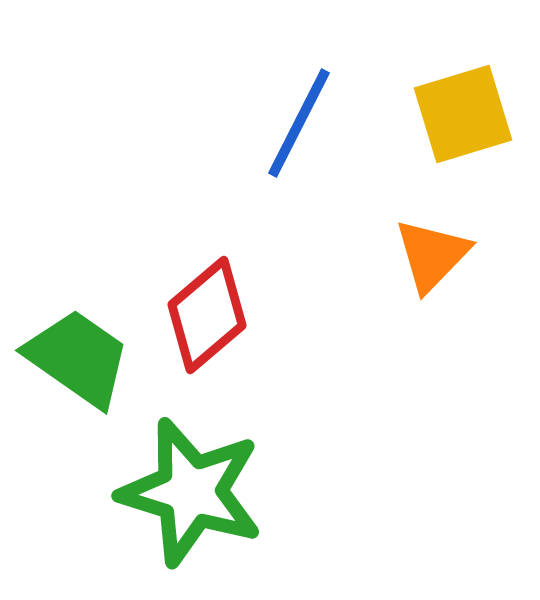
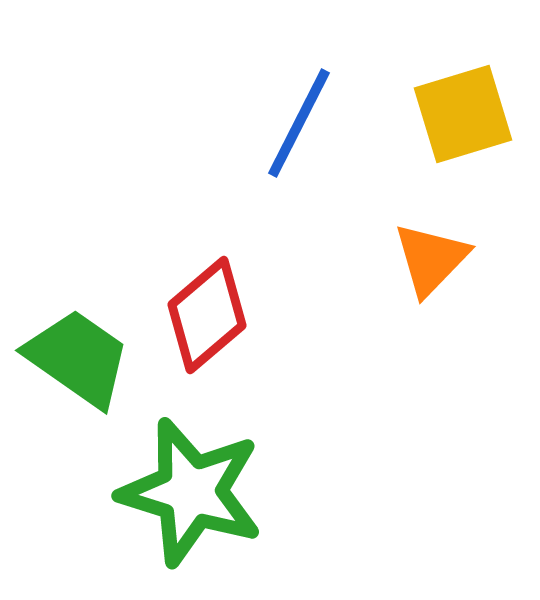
orange triangle: moved 1 px left, 4 px down
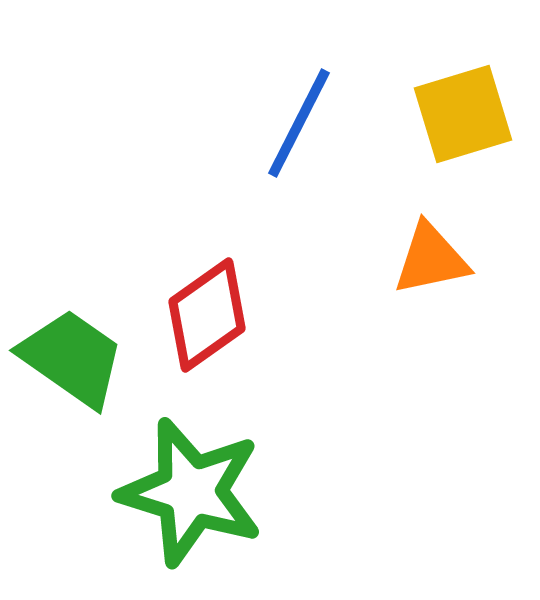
orange triangle: rotated 34 degrees clockwise
red diamond: rotated 5 degrees clockwise
green trapezoid: moved 6 px left
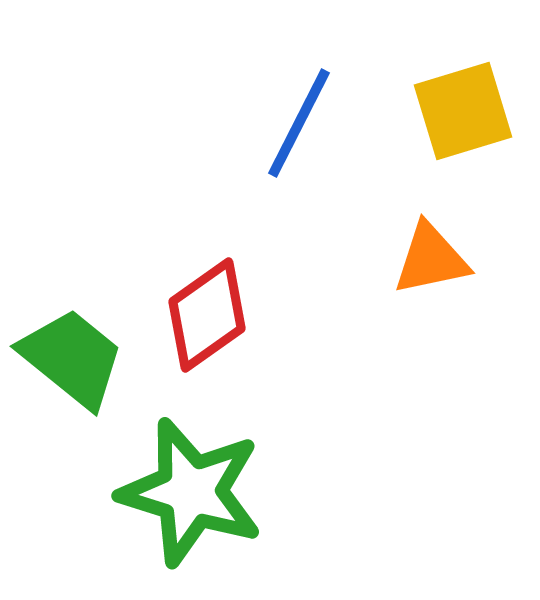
yellow square: moved 3 px up
green trapezoid: rotated 4 degrees clockwise
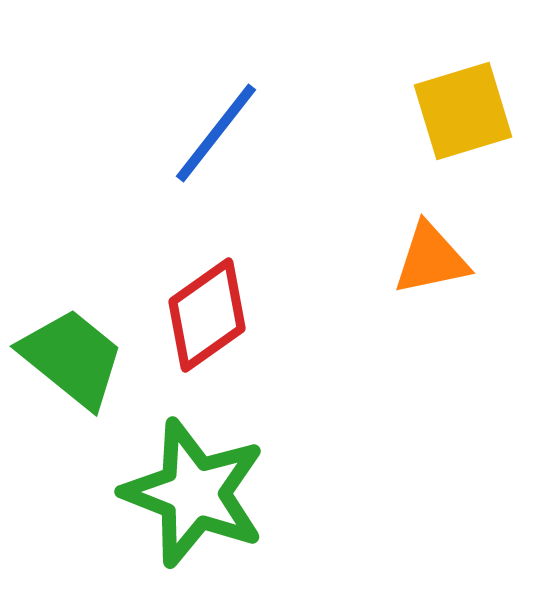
blue line: moved 83 px left, 10 px down; rotated 11 degrees clockwise
green star: moved 3 px right, 1 px down; rotated 4 degrees clockwise
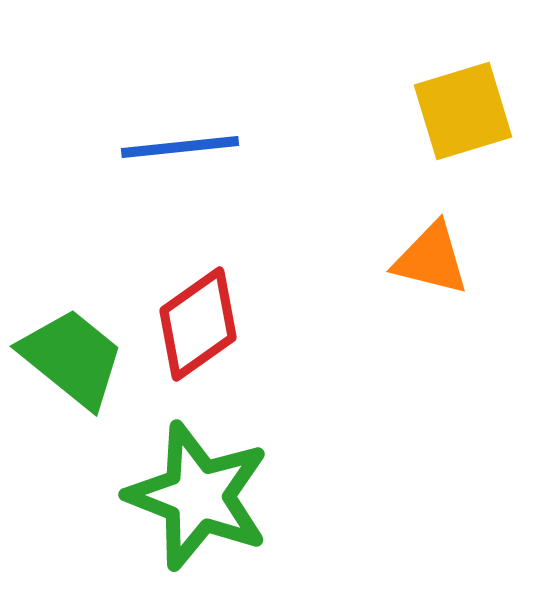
blue line: moved 36 px left, 14 px down; rotated 46 degrees clockwise
orange triangle: rotated 26 degrees clockwise
red diamond: moved 9 px left, 9 px down
green star: moved 4 px right, 3 px down
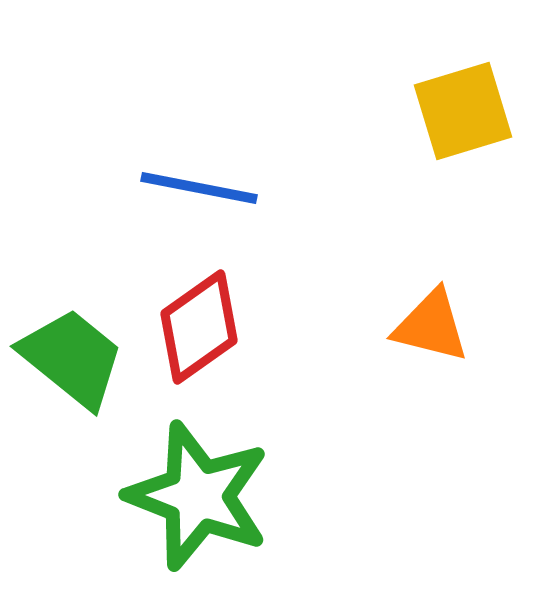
blue line: moved 19 px right, 41 px down; rotated 17 degrees clockwise
orange triangle: moved 67 px down
red diamond: moved 1 px right, 3 px down
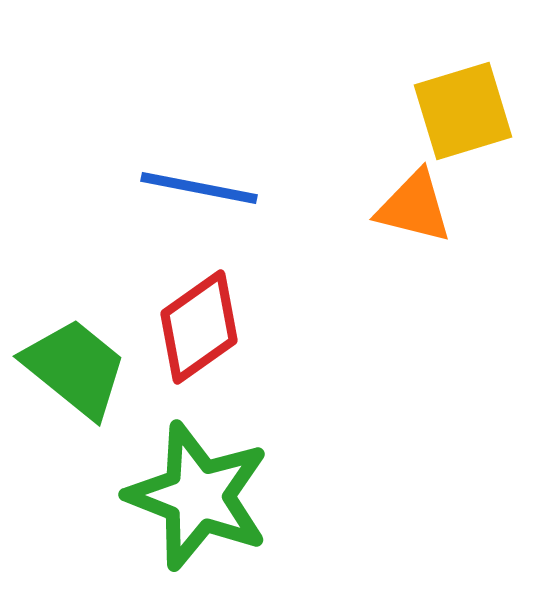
orange triangle: moved 17 px left, 119 px up
green trapezoid: moved 3 px right, 10 px down
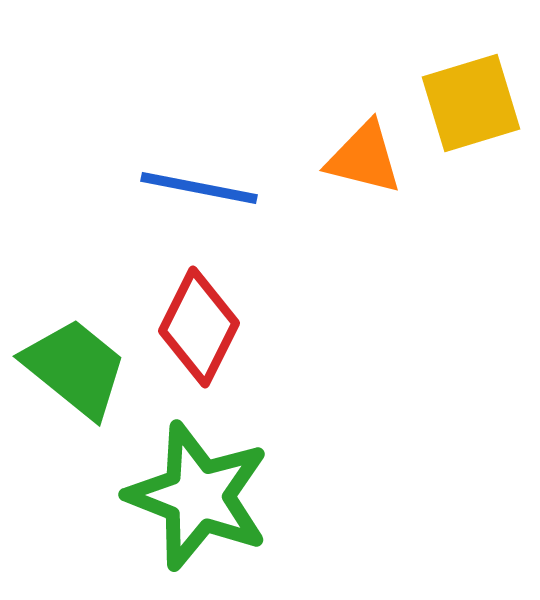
yellow square: moved 8 px right, 8 px up
orange triangle: moved 50 px left, 49 px up
red diamond: rotated 28 degrees counterclockwise
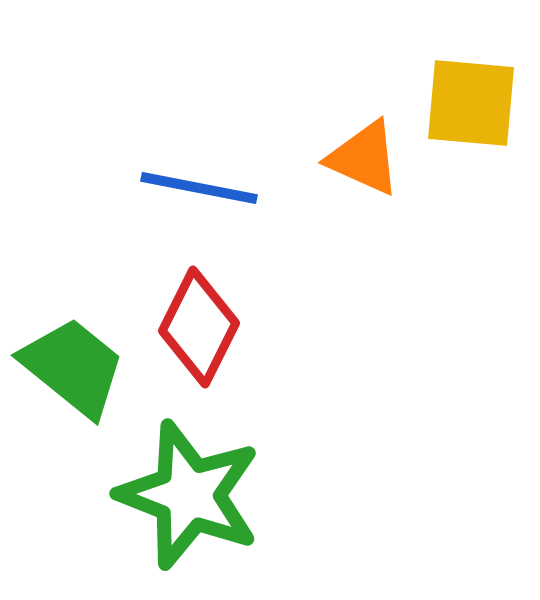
yellow square: rotated 22 degrees clockwise
orange triangle: rotated 10 degrees clockwise
green trapezoid: moved 2 px left, 1 px up
green star: moved 9 px left, 1 px up
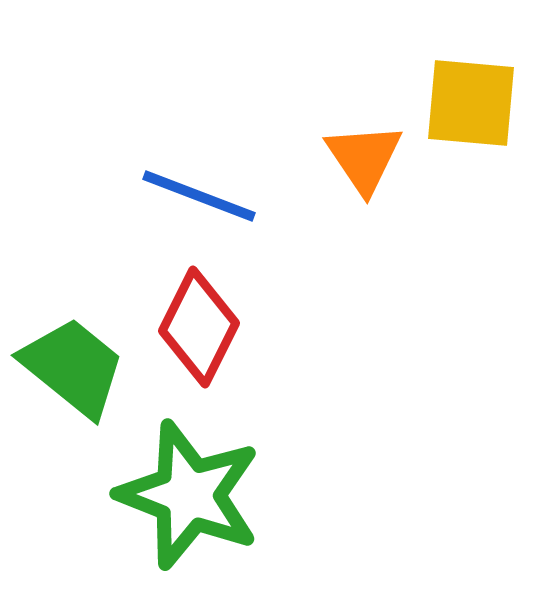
orange triangle: rotated 32 degrees clockwise
blue line: moved 8 px down; rotated 10 degrees clockwise
